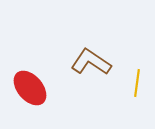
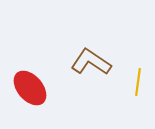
yellow line: moved 1 px right, 1 px up
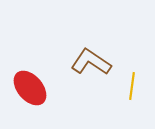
yellow line: moved 6 px left, 4 px down
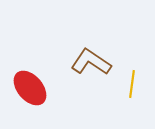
yellow line: moved 2 px up
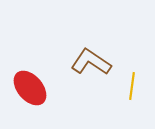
yellow line: moved 2 px down
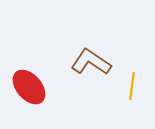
red ellipse: moved 1 px left, 1 px up
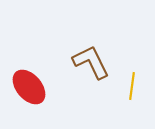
brown L-shape: rotated 30 degrees clockwise
